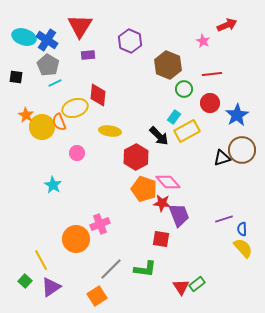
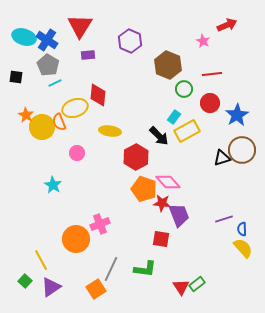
gray line at (111, 269): rotated 20 degrees counterclockwise
orange square at (97, 296): moved 1 px left, 7 px up
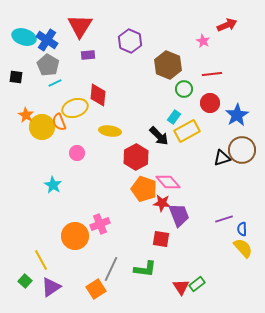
orange circle at (76, 239): moved 1 px left, 3 px up
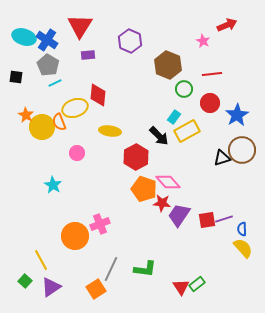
purple trapezoid at (179, 215): rotated 125 degrees counterclockwise
red square at (161, 239): moved 46 px right, 19 px up; rotated 18 degrees counterclockwise
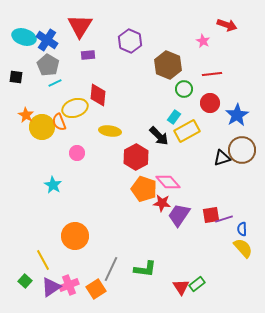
red arrow at (227, 25): rotated 42 degrees clockwise
red square at (207, 220): moved 4 px right, 5 px up
pink cross at (100, 224): moved 31 px left, 61 px down
yellow line at (41, 260): moved 2 px right
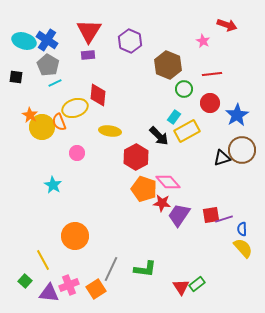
red triangle at (80, 26): moved 9 px right, 5 px down
cyan ellipse at (24, 37): moved 4 px down
orange star at (26, 115): moved 4 px right
purple triangle at (51, 287): moved 2 px left, 6 px down; rotated 40 degrees clockwise
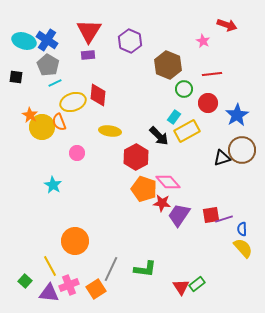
red circle at (210, 103): moved 2 px left
yellow ellipse at (75, 108): moved 2 px left, 6 px up
orange circle at (75, 236): moved 5 px down
yellow line at (43, 260): moved 7 px right, 6 px down
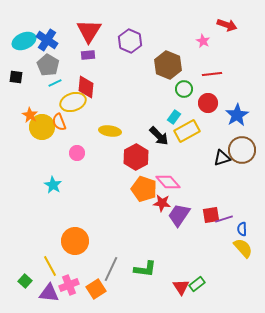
cyan ellipse at (24, 41): rotated 40 degrees counterclockwise
red diamond at (98, 95): moved 12 px left, 8 px up
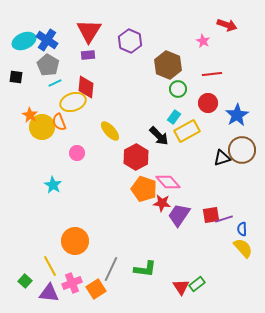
green circle at (184, 89): moved 6 px left
yellow ellipse at (110, 131): rotated 40 degrees clockwise
pink cross at (69, 285): moved 3 px right, 2 px up
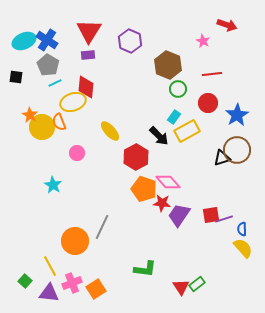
brown circle at (242, 150): moved 5 px left
gray line at (111, 269): moved 9 px left, 42 px up
